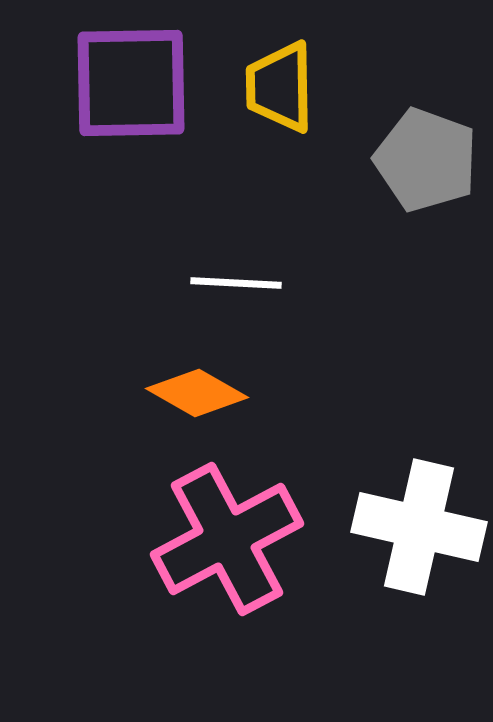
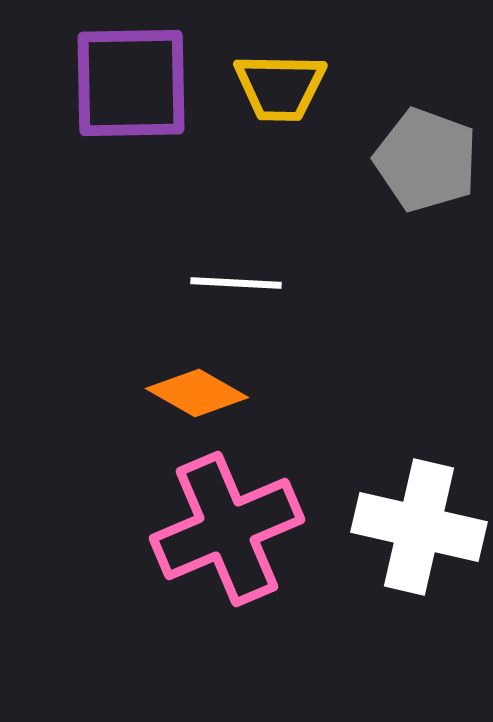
yellow trapezoid: rotated 88 degrees counterclockwise
pink cross: moved 10 px up; rotated 5 degrees clockwise
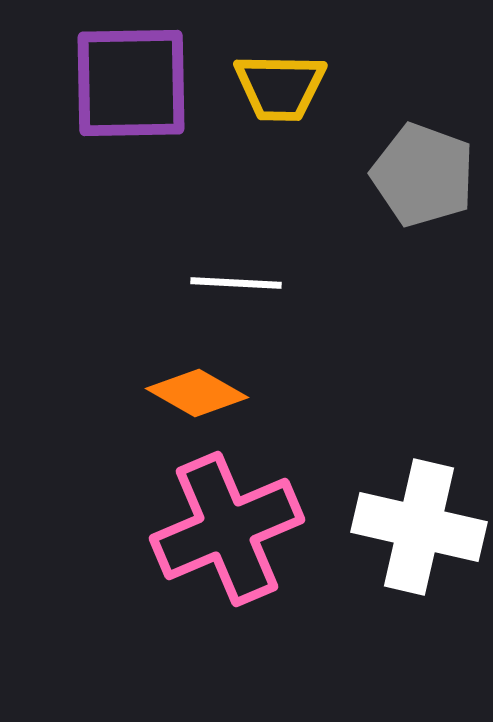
gray pentagon: moved 3 px left, 15 px down
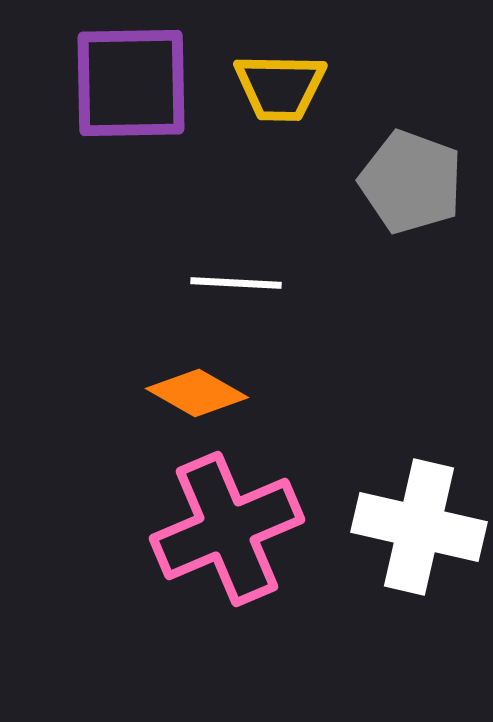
gray pentagon: moved 12 px left, 7 px down
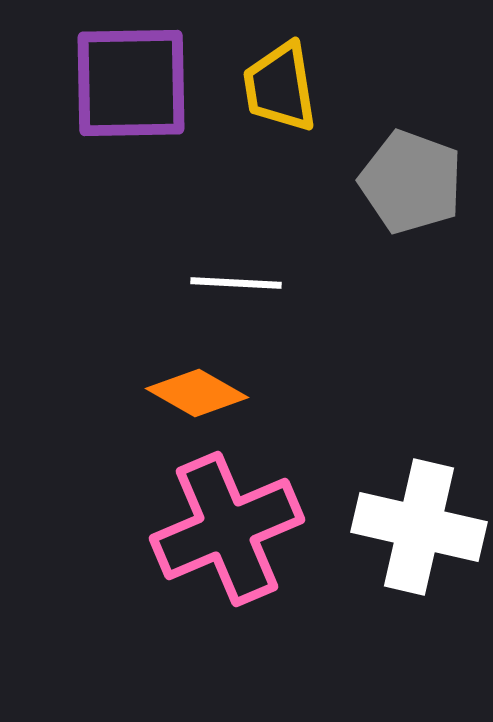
yellow trapezoid: rotated 80 degrees clockwise
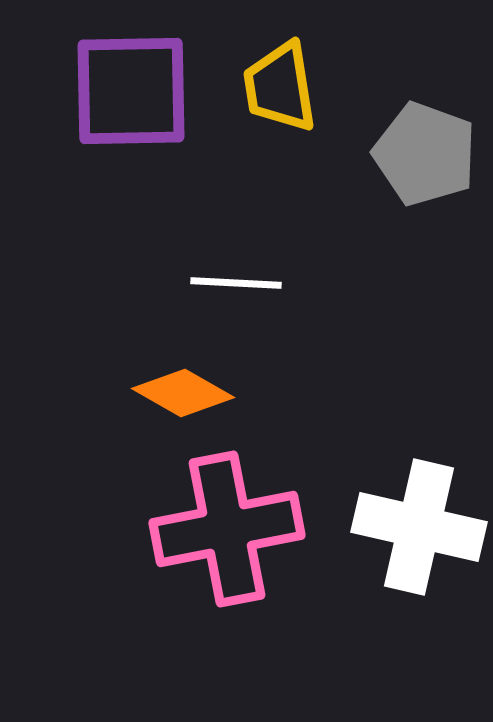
purple square: moved 8 px down
gray pentagon: moved 14 px right, 28 px up
orange diamond: moved 14 px left
pink cross: rotated 12 degrees clockwise
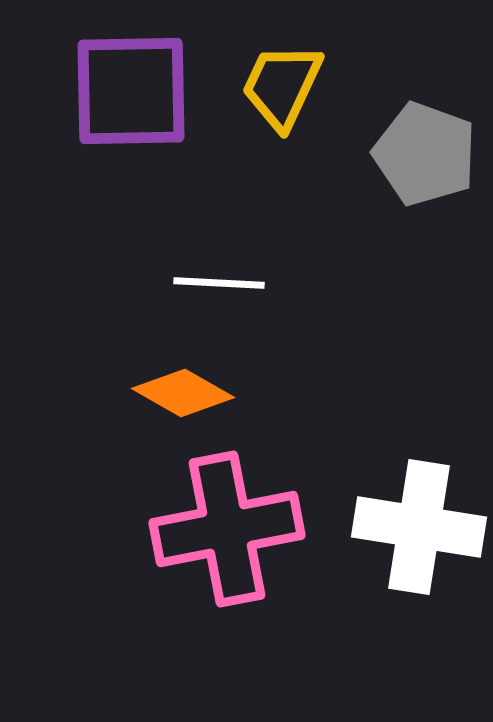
yellow trapezoid: moved 2 px right, 1 px up; rotated 34 degrees clockwise
white line: moved 17 px left
white cross: rotated 4 degrees counterclockwise
